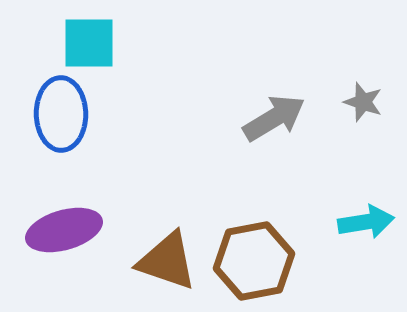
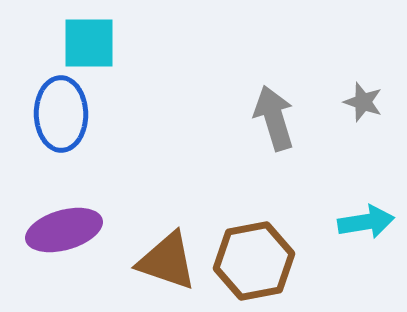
gray arrow: rotated 76 degrees counterclockwise
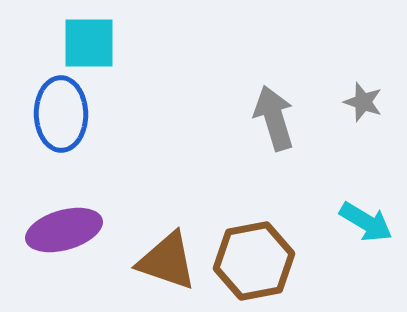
cyan arrow: rotated 40 degrees clockwise
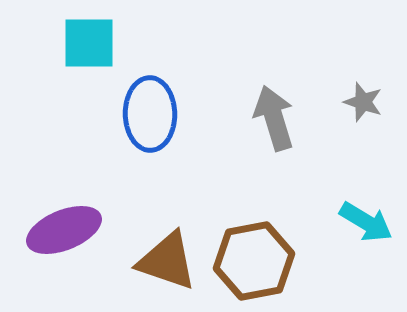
blue ellipse: moved 89 px right
purple ellipse: rotated 6 degrees counterclockwise
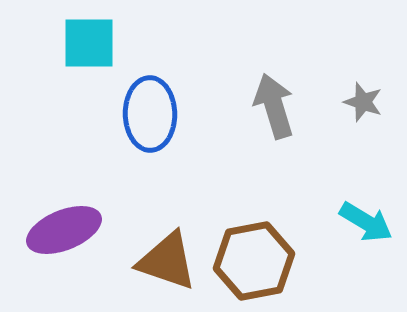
gray arrow: moved 12 px up
